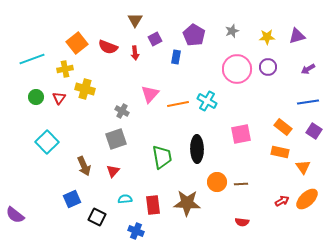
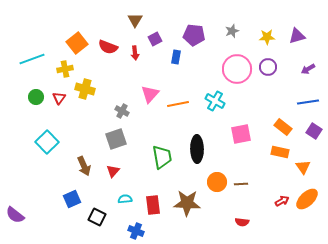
purple pentagon at (194, 35): rotated 25 degrees counterclockwise
cyan cross at (207, 101): moved 8 px right
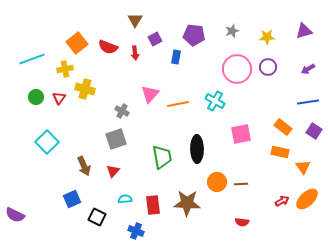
purple triangle at (297, 36): moved 7 px right, 5 px up
purple semicircle at (15, 215): rotated 12 degrees counterclockwise
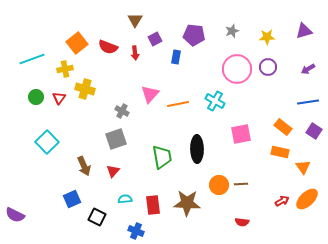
orange circle at (217, 182): moved 2 px right, 3 px down
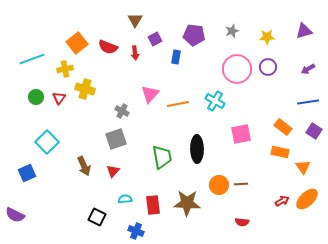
blue square at (72, 199): moved 45 px left, 26 px up
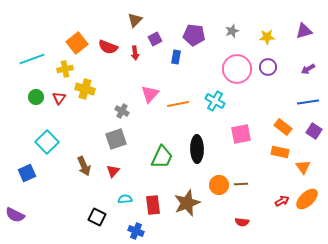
brown triangle at (135, 20): rotated 14 degrees clockwise
green trapezoid at (162, 157): rotated 35 degrees clockwise
brown star at (187, 203): rotated 24 degrees counterclockwise
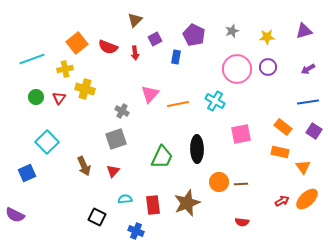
purple pentagon at (194, 35): rotated 20 degrees clockwise
orange circle at (219, 185): moved 3 px up
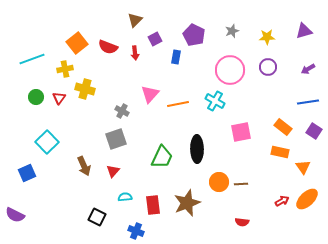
pink circle at (237, 69): moved 7 px left, 1 px down
pink square at (241, 134): moved 2 px up
cyan semicircle at (125, 199): moved 2 px up
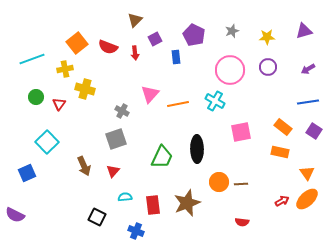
blue rectangle at (176, 57): rotated 16 degrees counterclockwise
red triangle at (59, 98): moved 6 px down
orange triangle at (303, 167): moved 4 px right, 6 px down
